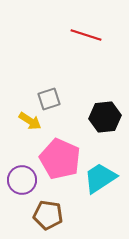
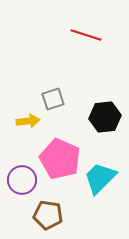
gray square: moved 4 px right
yellow arrow: moved 2 px left; rotated 40 degrees counterclockwise
cyan trapezoid: rotated 12 degrees counterclockwise
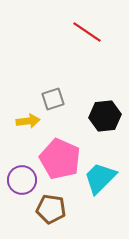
red line: moved 1 px right, 3 px up; rotated 16 degrees clockwise
black hexagon: moved 1 px up
brown pentagon: moved 3 px right, 6 px up
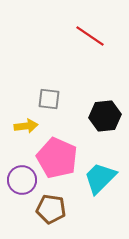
red line: moved 3 px right, 4 px down
gray square: moved 4 px left; rotated 25 degrees clockwise
yellow arrow: moved 2 px left, 5 px down
pink pentagon: moved 3 px left, 1 px up
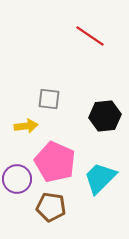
pink pentagon: moved 2 px left, 4 px down
purple circle: moved 5 px left, 1 px up
brown pentagon: moved 2 px up
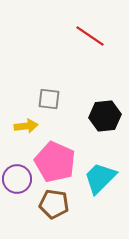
brown pentagon: moved 3 px right, 3 px up
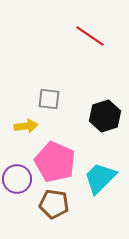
black hexagon: rotated 12 degrees counterclockwise
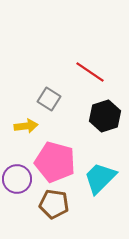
red line: moved 36 px down
gray square: rotated 25 degrees clockwise
pink pentagon: rotated 9 degrees counterclockwise
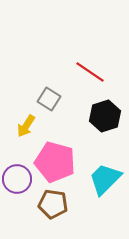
yellow arrow: rotated 130 degrees clockwise
cyan trapezoid: moved 5 px right, 1 px down
brown pentagon: moved 1 px left
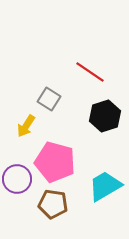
cyan trapezoid: moved 7 px down; rotated 15 degrees clockwise
